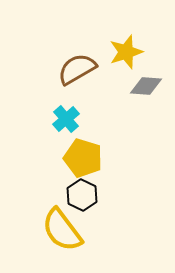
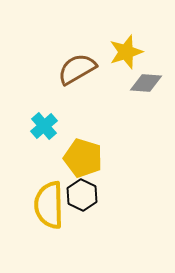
gray diamond: moved 3 px up
cyan cross: moved 22 px left, 7 px down
yellow semicircle: moved 13 px left, 25 px up; rotated 36 degrees clockwise
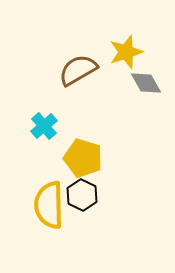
brown semicircle: moved 1 px right, 1 px down
gray diamond: rotated 56 degrees clockwise
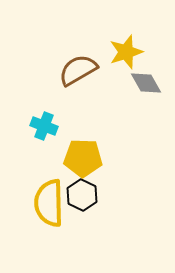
cyan cross: rotated 28 degrees counterclockwise
yellow pentagon: rotated 15 degrees counterclockwise
yellow semicircle: moved 2 px up
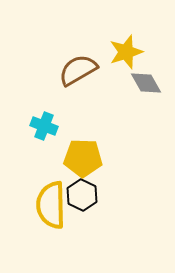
yellow semicircle: moved 2 px right, 2 px down
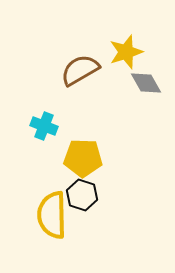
brown semicircle: moved 2 px right
black hexagon: rotated 8 degrees counterclockwise
yellow semicircle: moved 1 px right, 10 px down
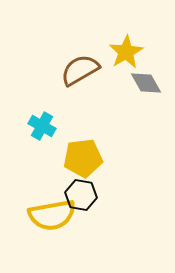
yellow star: rotated 12 degrees counterclockwise
cyan cross: moved 2 px left; rotated 8 degrees clockwise
yellow pentagon: rotated 9 degrees counterclockwise
black hexagon: moved 1 px left; rotated 8 degrees counterclockwise
yellow semicircle: rotated 99 degrees counterclockwise
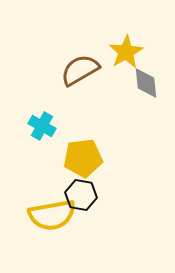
gray diamond: rotated 24 degrees clockwise
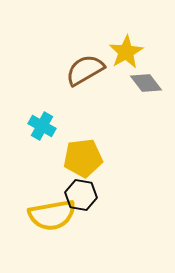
brown semicircle: moved 5 px right
gray diamond: rotated 32 degrees counterclockwise
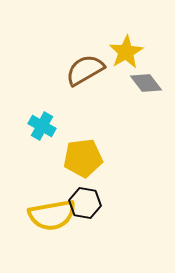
black hexagon: moved 4 px right, 8 px down
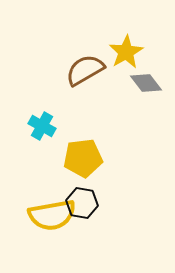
black hexagon: moved 3 px left
